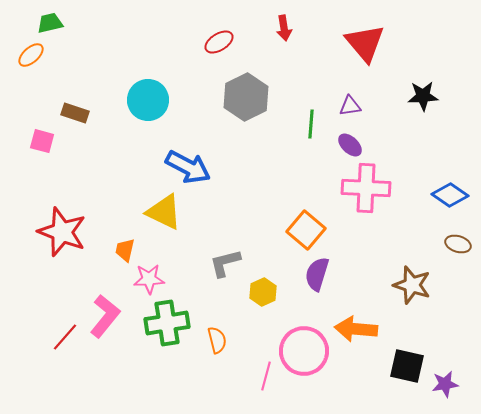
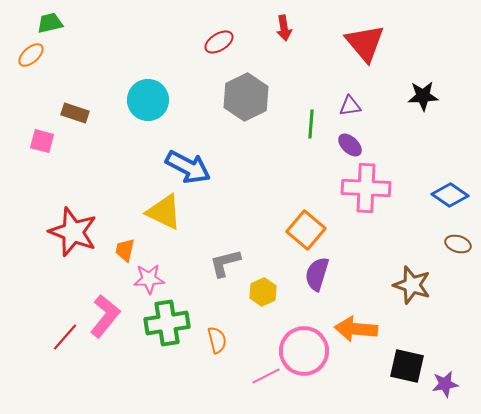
red star: moved 11 px right
pink line: rotated 48 degrees clockwise
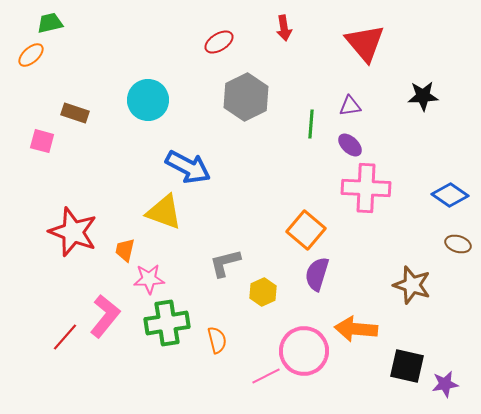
yellow triangle: rotated 6 degrees counterclockwise
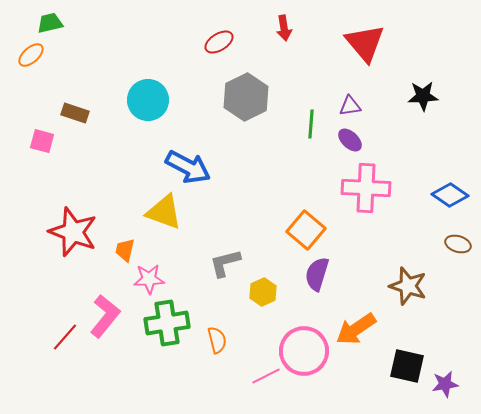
purple ellipse: moved 5 px up
brown star: moved 4 px left, 1 px down
orange arrow: rotated 39 degrees counterclockwise
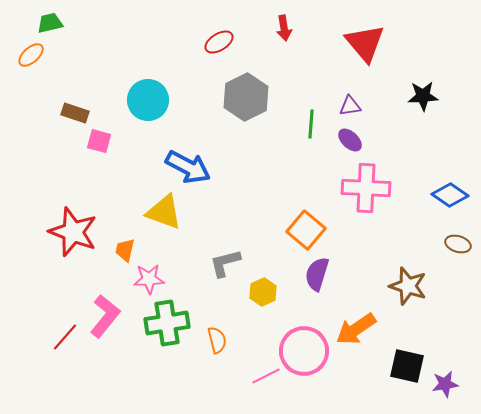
pink square: moved 57 px right
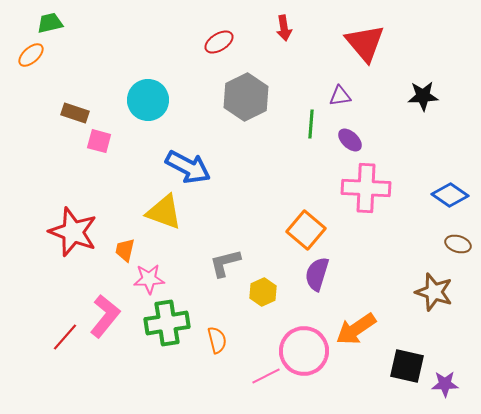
purple triangle: moved 10 px left, 10 px up
brown star: moved 26 px right, 6 px down
purple star: rotated 8 degrees clockwise
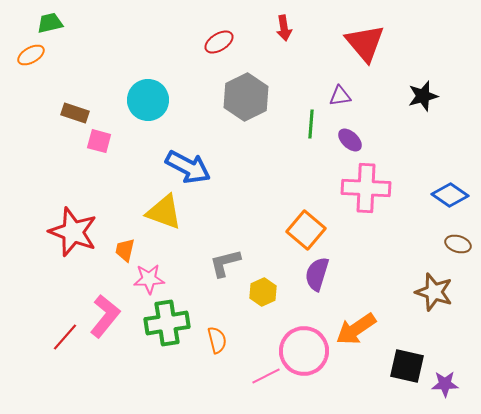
orange ellipse: rotated 12 degrees clockwise
black star: rotated 12 degrees counterclockwise
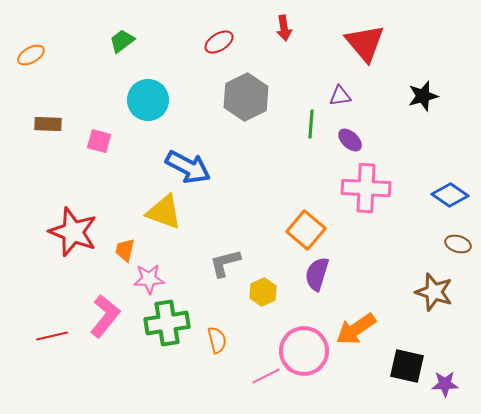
green trapezoid: moved 72 px right, 18 px down; rotated 24 degrees counterclockwise
brown rectangle: moved 27 px left, 11 px down; rotated 16 degrees counterclockwise
red line: moved 13 px left, 1 px up; rotated 36 degrees clockwise
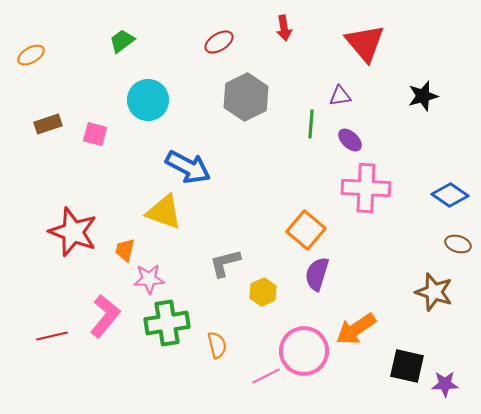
brown rectangle: rotated 20 degrees counterclockwise
pink square: moved 4 px left, 7 px up
orange semicircle: moved 5 px down
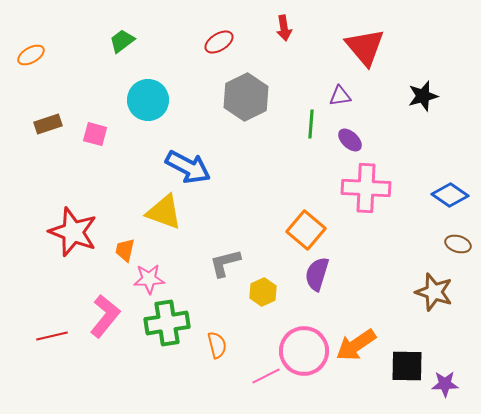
red triangle: moved 4 px down
orange arrow: moved 16 px down
black square: rotated 12 degrees counterclockwise
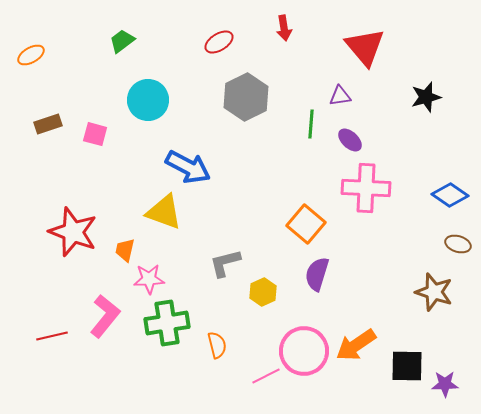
black star: moved 3 px right, 1 px down
orange square: moved 6 px up
